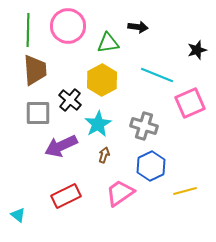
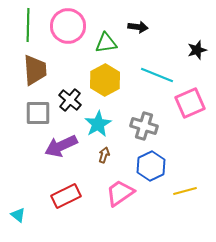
green line: moved 5 px up
green triangle: moved 2 px left
yellow hexagon: moved 3 px right
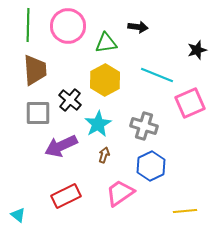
yellow line: moved 20 px down; rotated 10 degrees clockwise
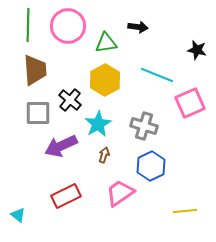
black star: rotated 30 degrees clockwise
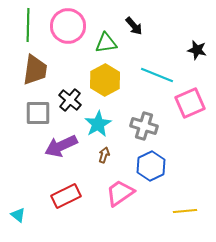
black arrow: moved 4 px left, 1 px up; rotated 42 degrees clockwise
brown trapezoid: rotated 12 degrees clockwise
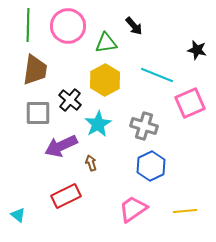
brown arrow: moved 13 px left, 8 px down; rotated 35 degrees counterclockwise
pink trapezoid: moved 13 px right, 16 px down
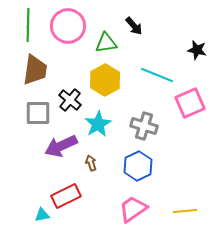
blue hexagon: moved 13 px left
cyan triangle: moved 24 px right; rotated 49 degrees counterclockwise
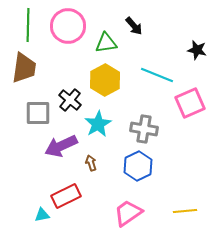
brown trapezoid: moved 11 px left, 2 px up
gray cross: moved 3 px down; rotated 8 degrees counterclockwise
pink trapezoid: moved 5 px left, 4 px down
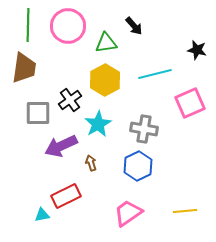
cyan line: moved 2 px left, 1 px up; rotated 36 degrees counterclockwise
black cross: rotated 15 degrees clockwise
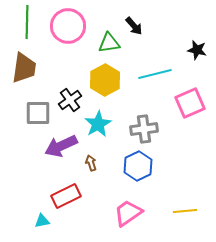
green line: moved 1 px left, 3 px up
green triangle: moved 3 px right
gray cross: rotated 16 degrees counterclockwise
cyan triangle: moved 6 px down
